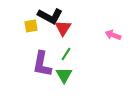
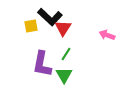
black L-shape: moved 1 px down; rotated 15 degrees clockwise
pink arrow: moved 6 px left
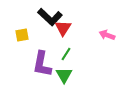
yellow square: moved 9 px left, 9 px down
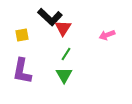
pink arrow: rotated 42 degrees counterclockwise
purple L-shape: moved 20 px left, 7 px down
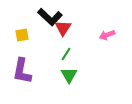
green triangle: moved 5 px right
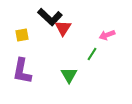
green line: moved 26 px right
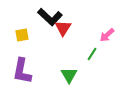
pink arrow: rotated 21 degrees counterclockwise
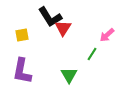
black L-shape: rotated 15 degrees clockwise
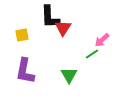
black L-shape: rotated 30 degrees clockwise
pink arrow: moved 5 px left, 5 px down
green line: rotated 24 degrees clockwise
purple L-shape: moved 3 px right
